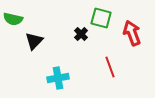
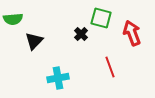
green semicircle: rotated 18 degrees counterclockwise
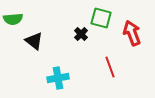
black triangle: rotated 36 degrees counterclockwise
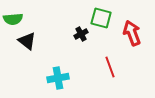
black cross: rotated 16 degrees clockwise
black triangle: moved 7 px left
